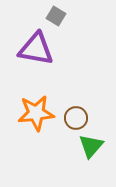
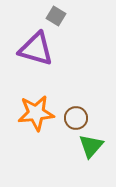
purple triangle: rotated 6 degrees clockwise
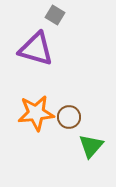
gray square: moved 1 px left, 1 px up
brown circle: moved 7 px left, 1 px up
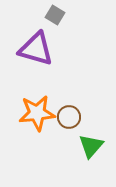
orange star: moved 1 px right
